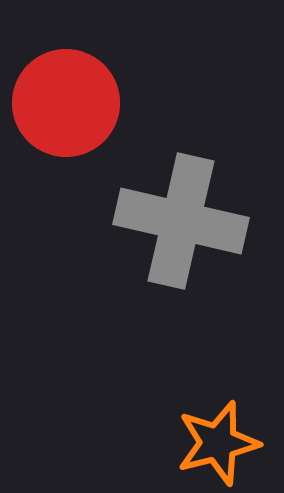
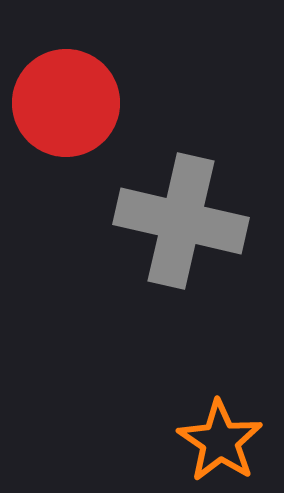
orange star: moved 2 px right, 2 px up; rotated 24 degrees counterclockwise
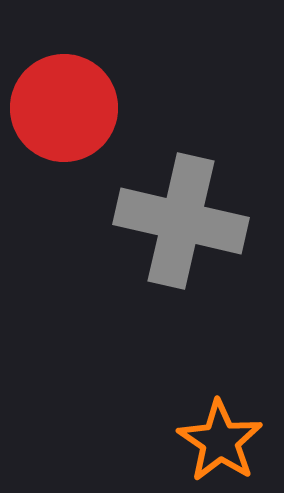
red circle: moved 2 px left, 5 px down
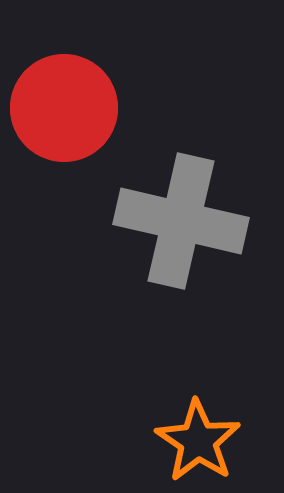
orange star: moved 22 px left
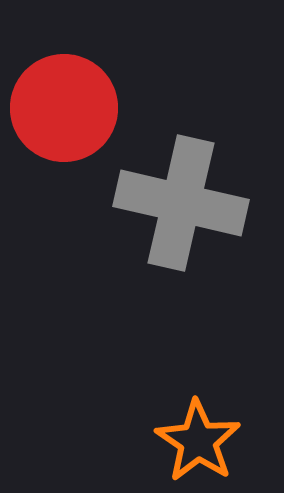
gray cross: moved 18 px up
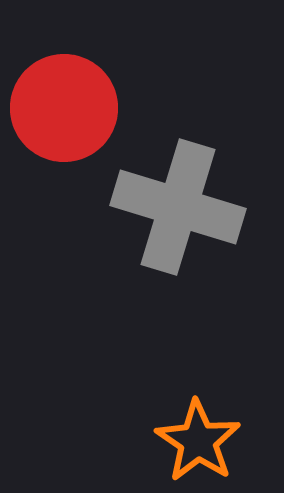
gray cross: moved 3 px left, 4 px down; rotated 4 degrees clockwise
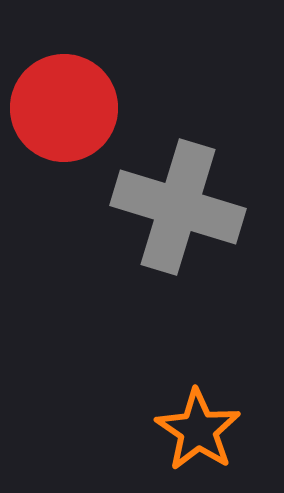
orange star: moved 11 px up
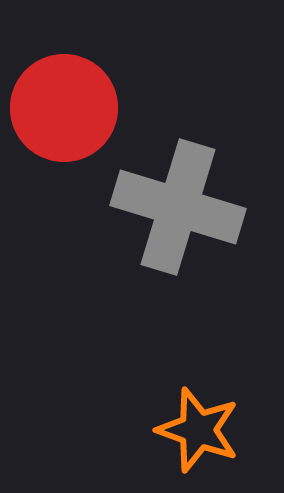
orange star: rotated 14 degrees counterclockwise
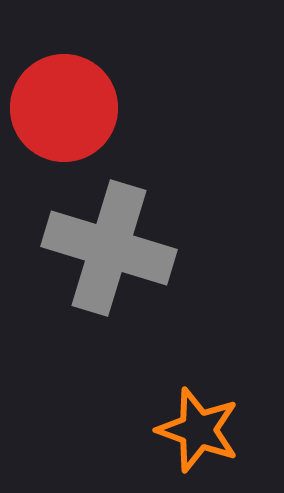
gray cross: moved 69 px left, 41 px down
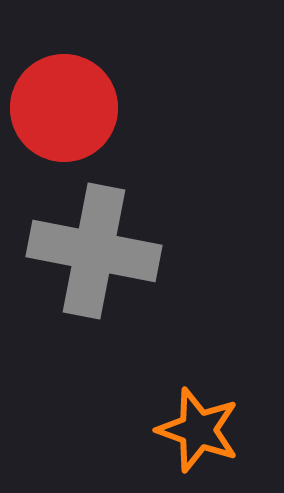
gray cross: moved 15 px left, 3 px down; rotated 6 degrees counterclockwise
